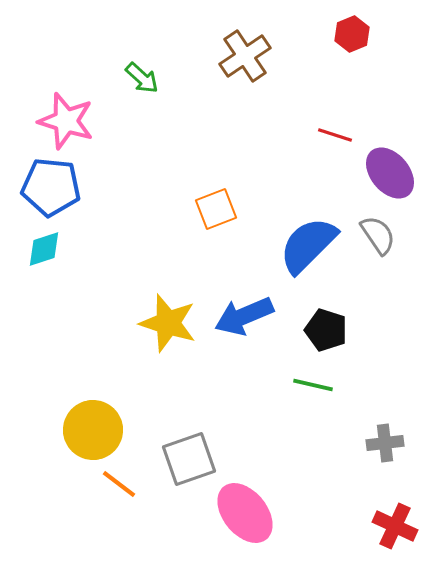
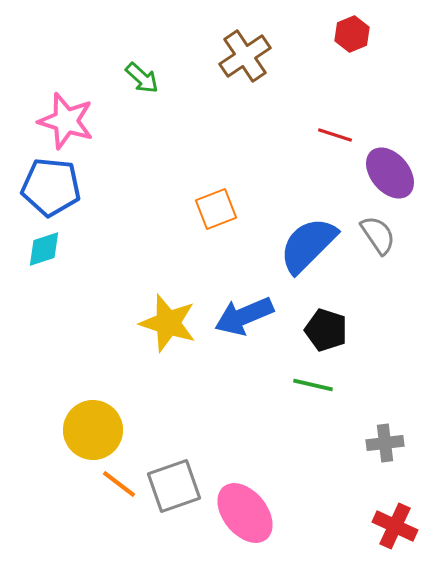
gray square: moved 15 px left, 27 px down
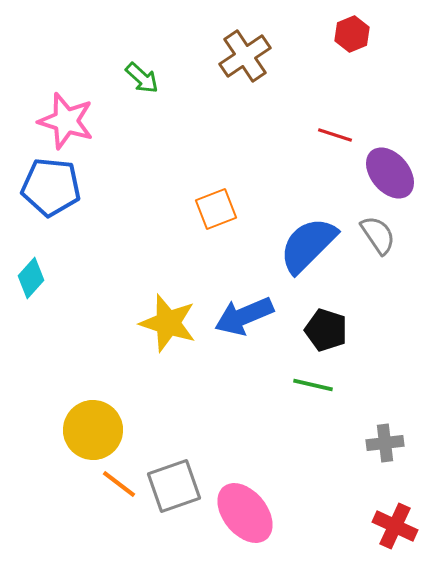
cyan diamond: moved 13 px left, 29 px down; rotated 30 degrees counterclockwise
